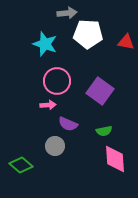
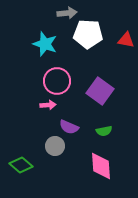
red triangle: moved 2 px up
purple semicircle: moved 1 px right, 3 px down
pink diamond: moved 14 px left, 7 px down
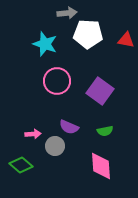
pink arrow: moved 15 px left, 29 px down
green semicircle: moved 1 px right
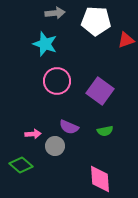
gray arrow: moved 12 px left
white pentagon: moved 8 px right, 13 px up
red triangle: rotated 30 degrees counterclockwise
pink diamond: moved 1 px left, 13 px down
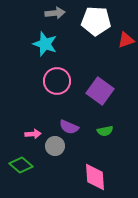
pink diamond: moved 5 px left, 2 px up
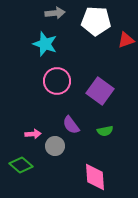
purple semicircle: moved 2 px right, 2 px up; rotated 30 degrees clockwise
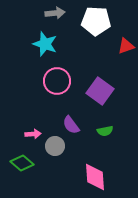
red triangle: moved 6 px down
green diamond: moved 1 px right, 2 px up
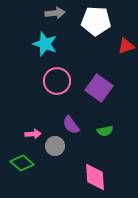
purple square: moved 1 px left, 3 px up
